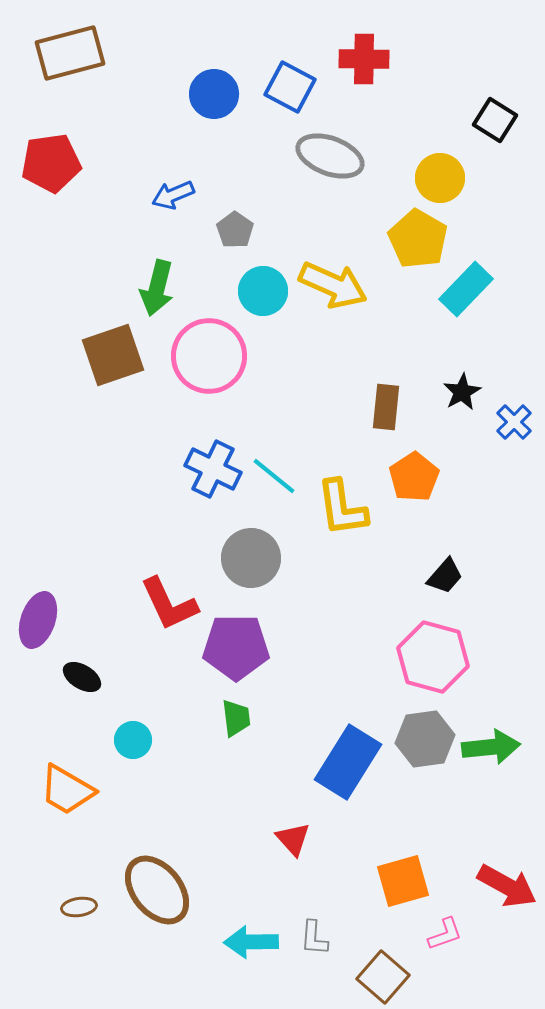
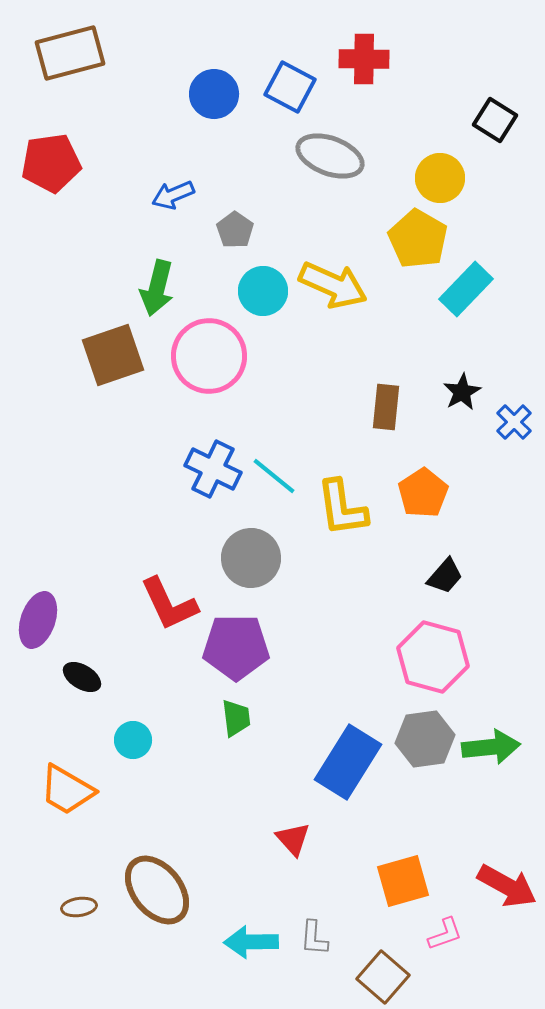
orange pentagon at (414, 477): moved 9 px right, 16 px down
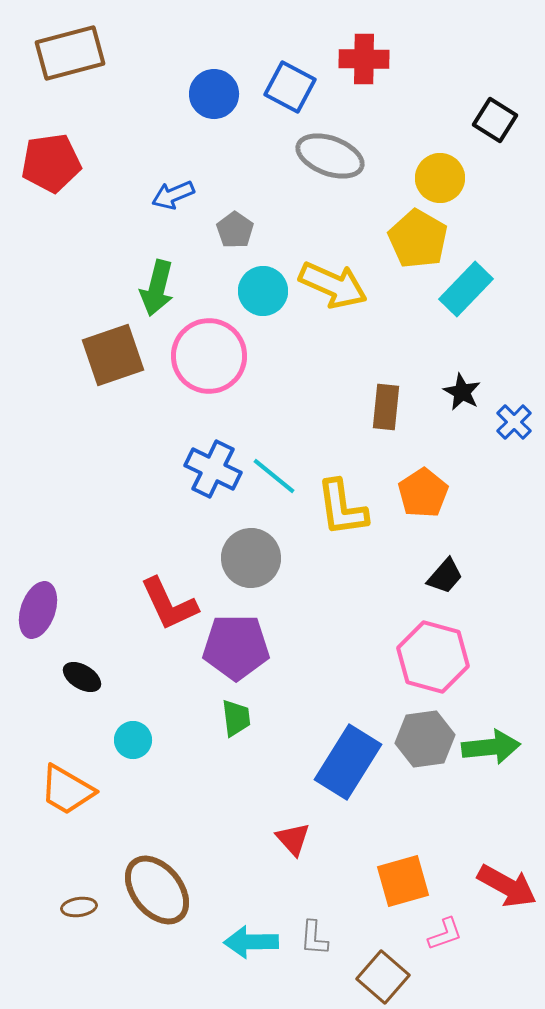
black star at (462, 392): rotated 15 degrees counterclockwise
purple ellipse at (38, 620): moved 10 px up
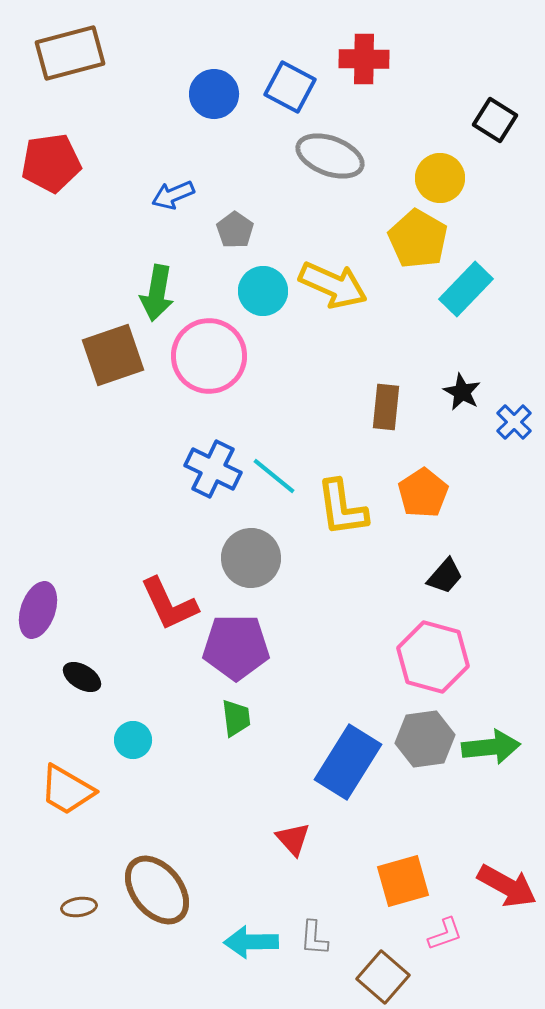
green arrow at (157, 288): moved 5 px down; rotated 4 degrees counterclockwise
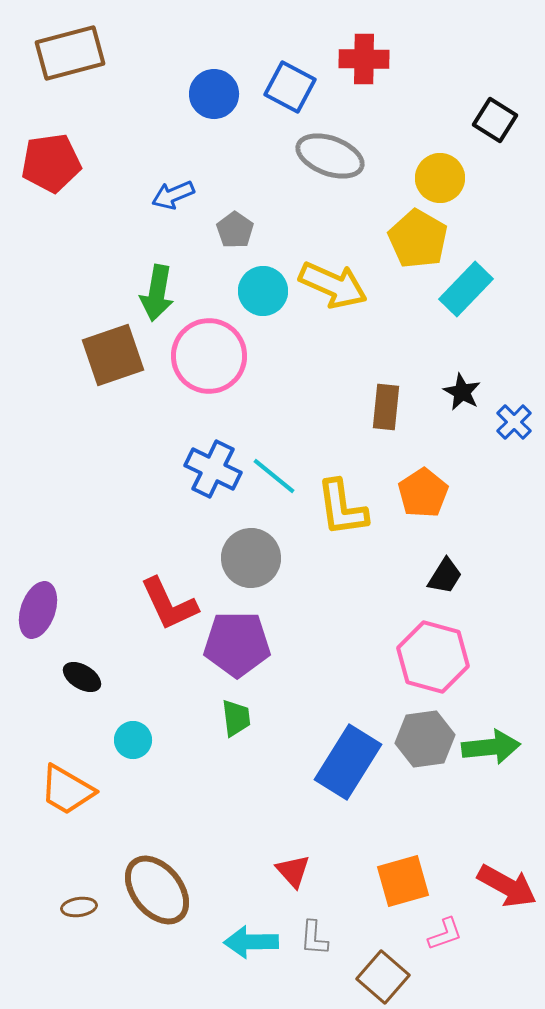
black trapezoid at (445, 576): rotated 9 degrees counterclockwise
purple pentagon at (236, 647): moved 1 px right, 3 px up
red triangle at (293, 839): moved 32 px down
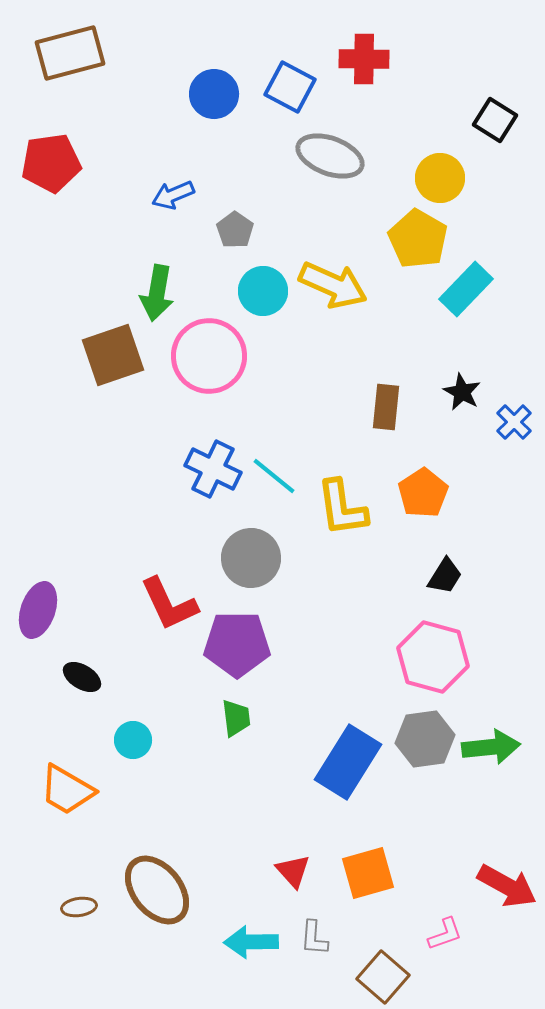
orange square at (403, 881): moved 35 px left, 8 px up
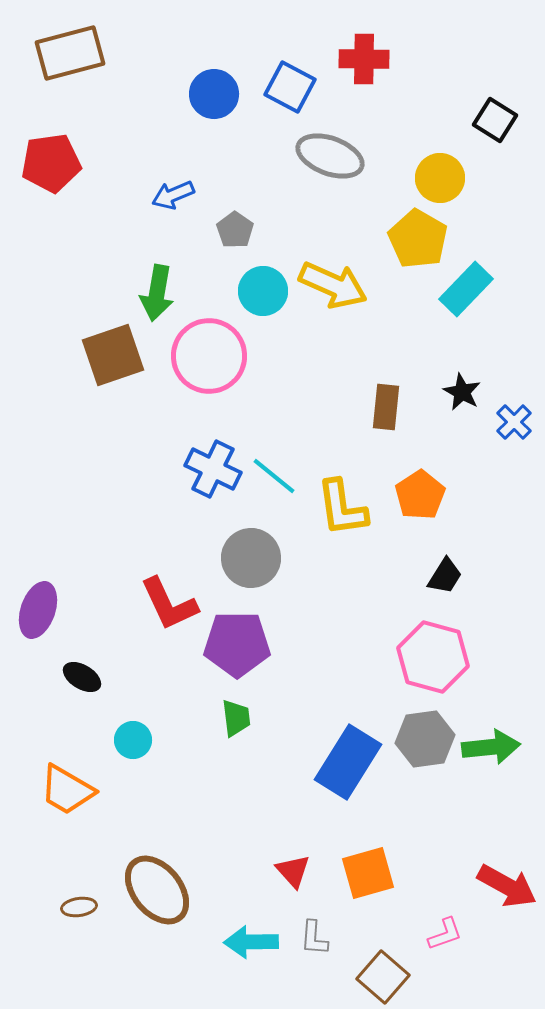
orange pentagon at (423, 493): moved 3 px left, 2 px down
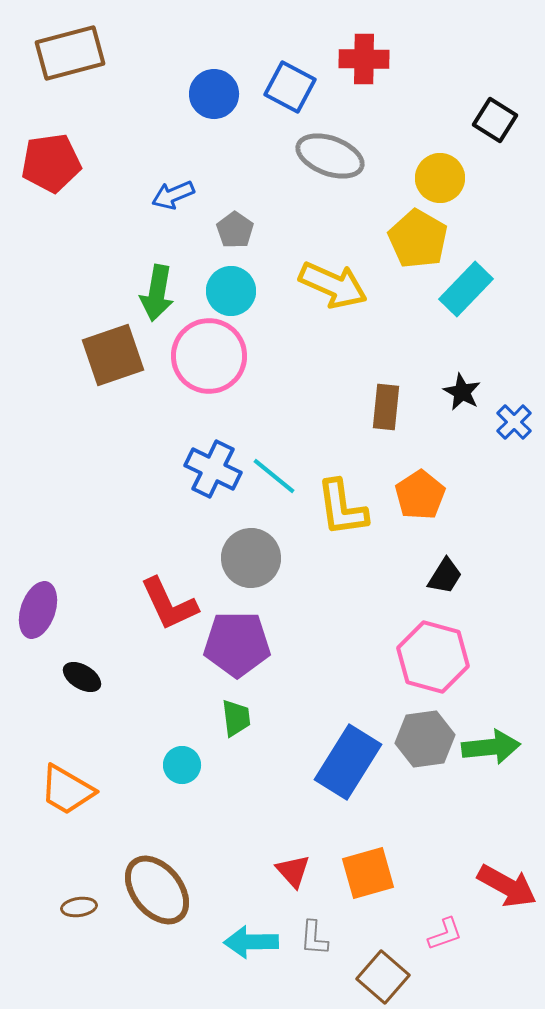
cyan circle at (263, 291): moved 32 px left
cyan circle at (133, 740): moved 49 px right, 25 px down
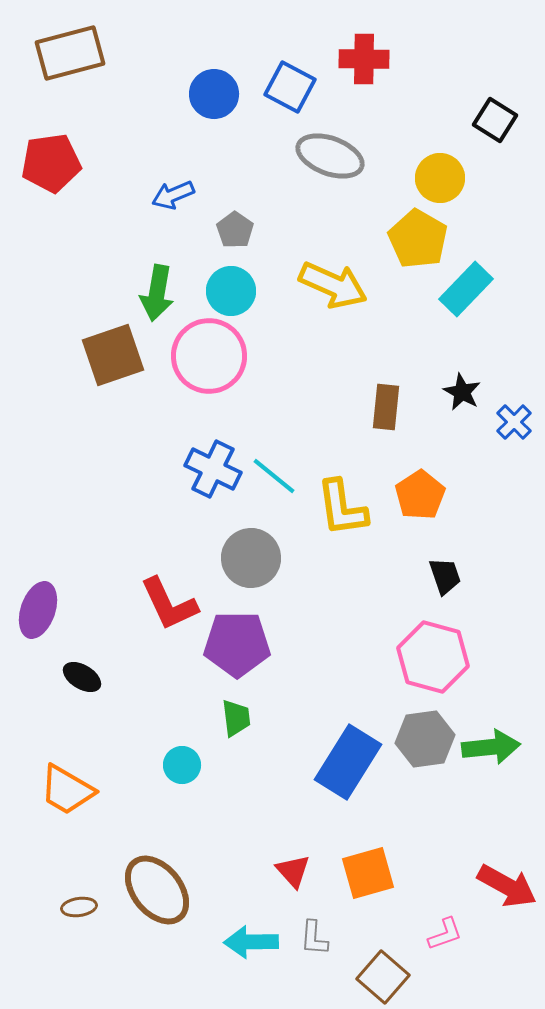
black trapezoid at (445, 576): rotated 51 degrees counterclockwise
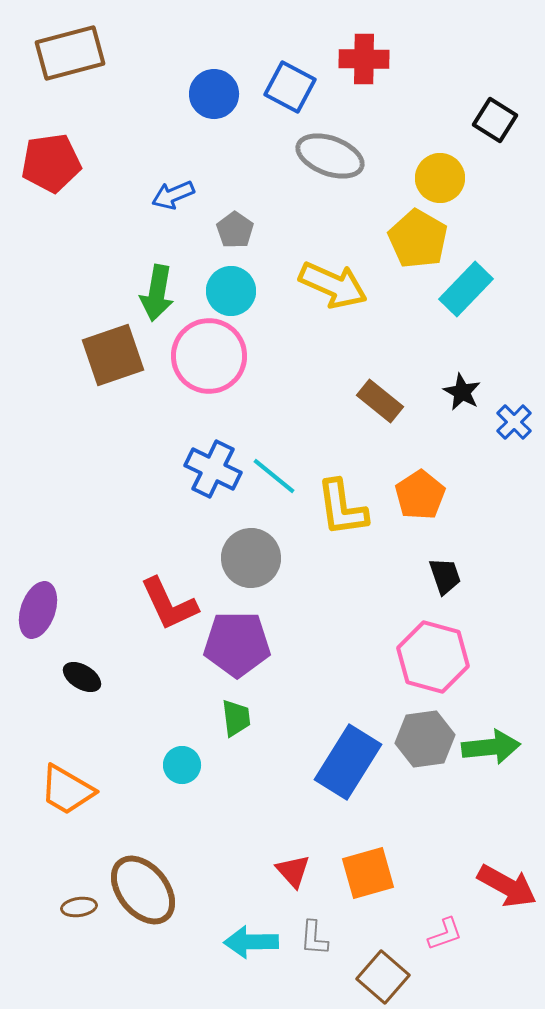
brown rectangle at (386, 407): moved 6 px left, 6 px up; rotated 57 degrees counterclockwise
brown ellipse at (157, 890): moved 14 px left
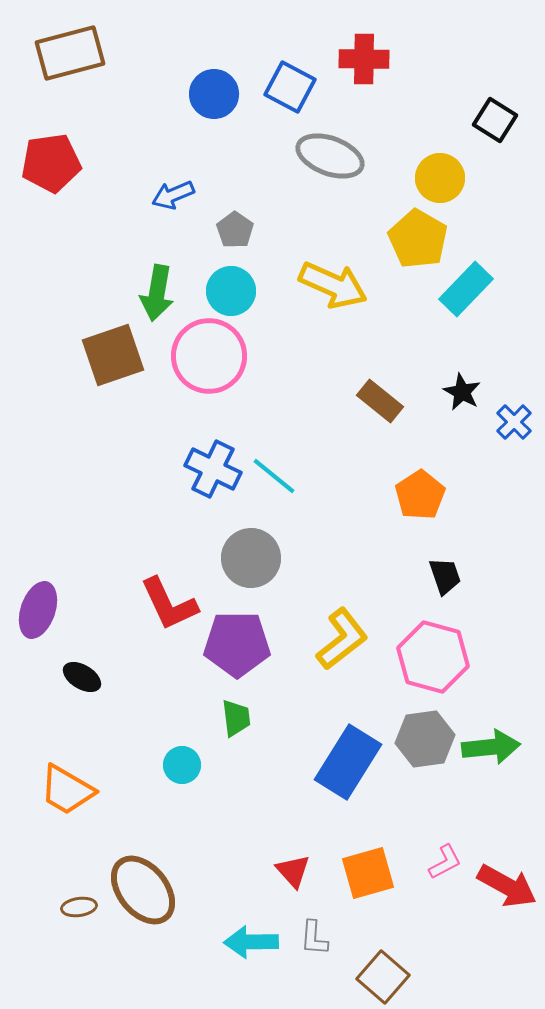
yellow L-shape at (342, 508): moved 131 px down; rotated 120 degrees counterclockwise
pink L-shape at (445, 934): moved 72 px up; rotated 9 degrees counterclockwise
